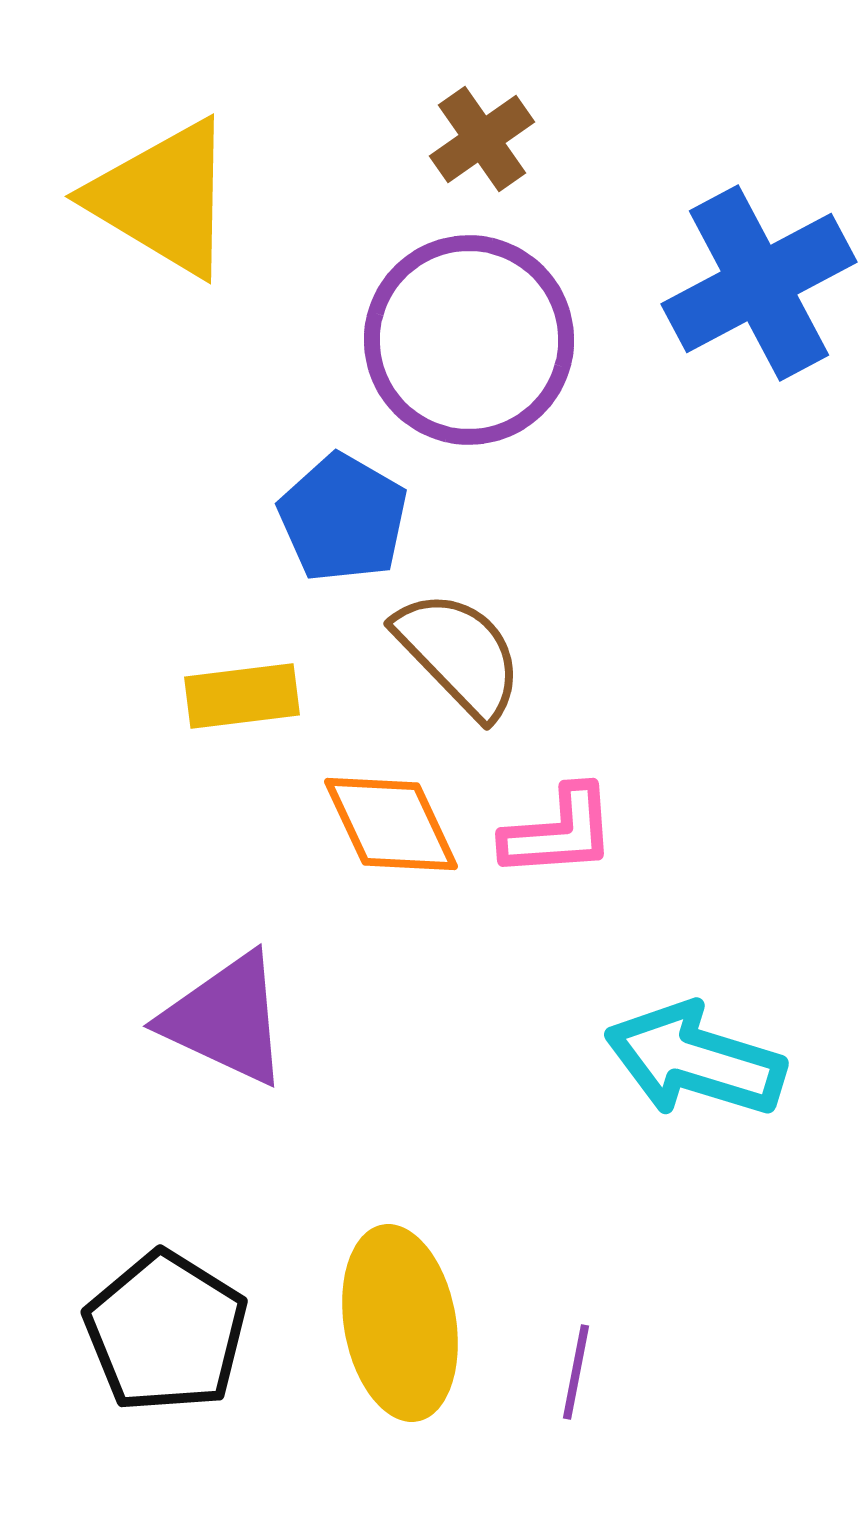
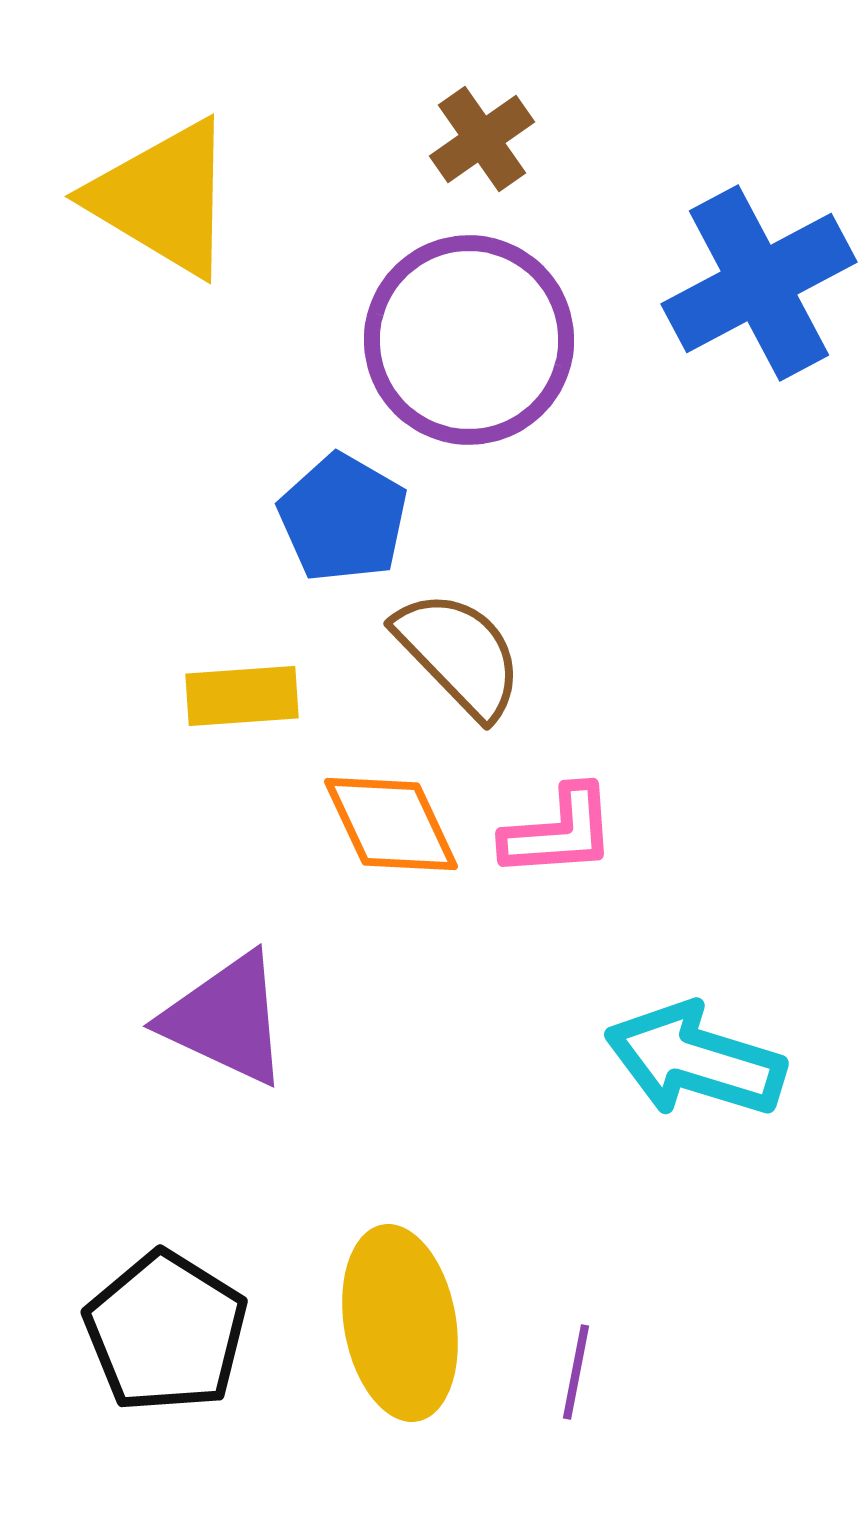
yellow rectangle: rotated 3 degrees clockwise
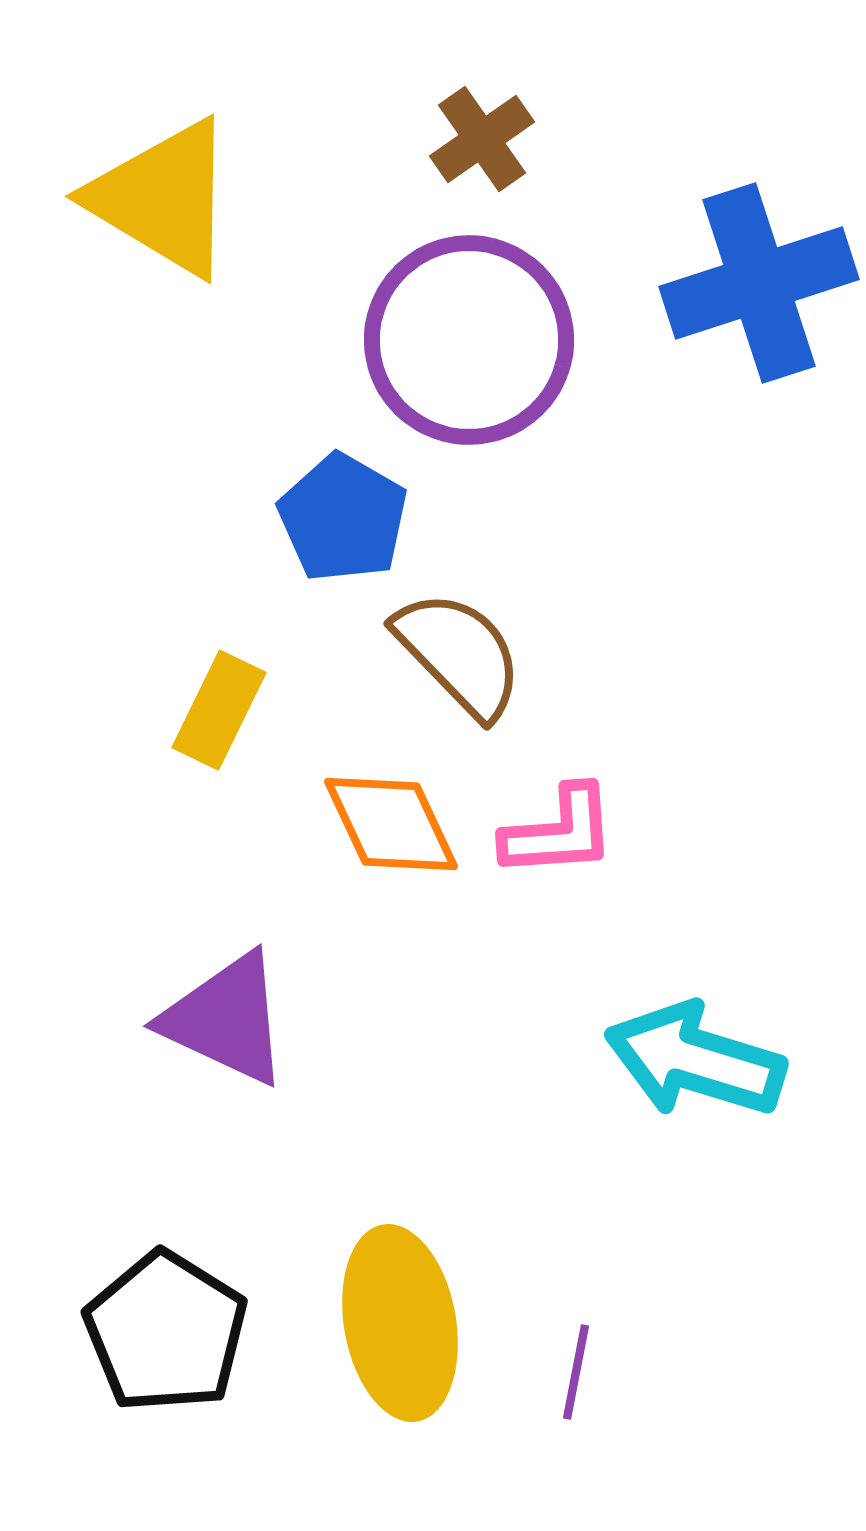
blue cross: rotated 10 degrees clockwise
yellow rectangle: moved 23 px left, 14 px down; rotated 60 degrees counterclockwise
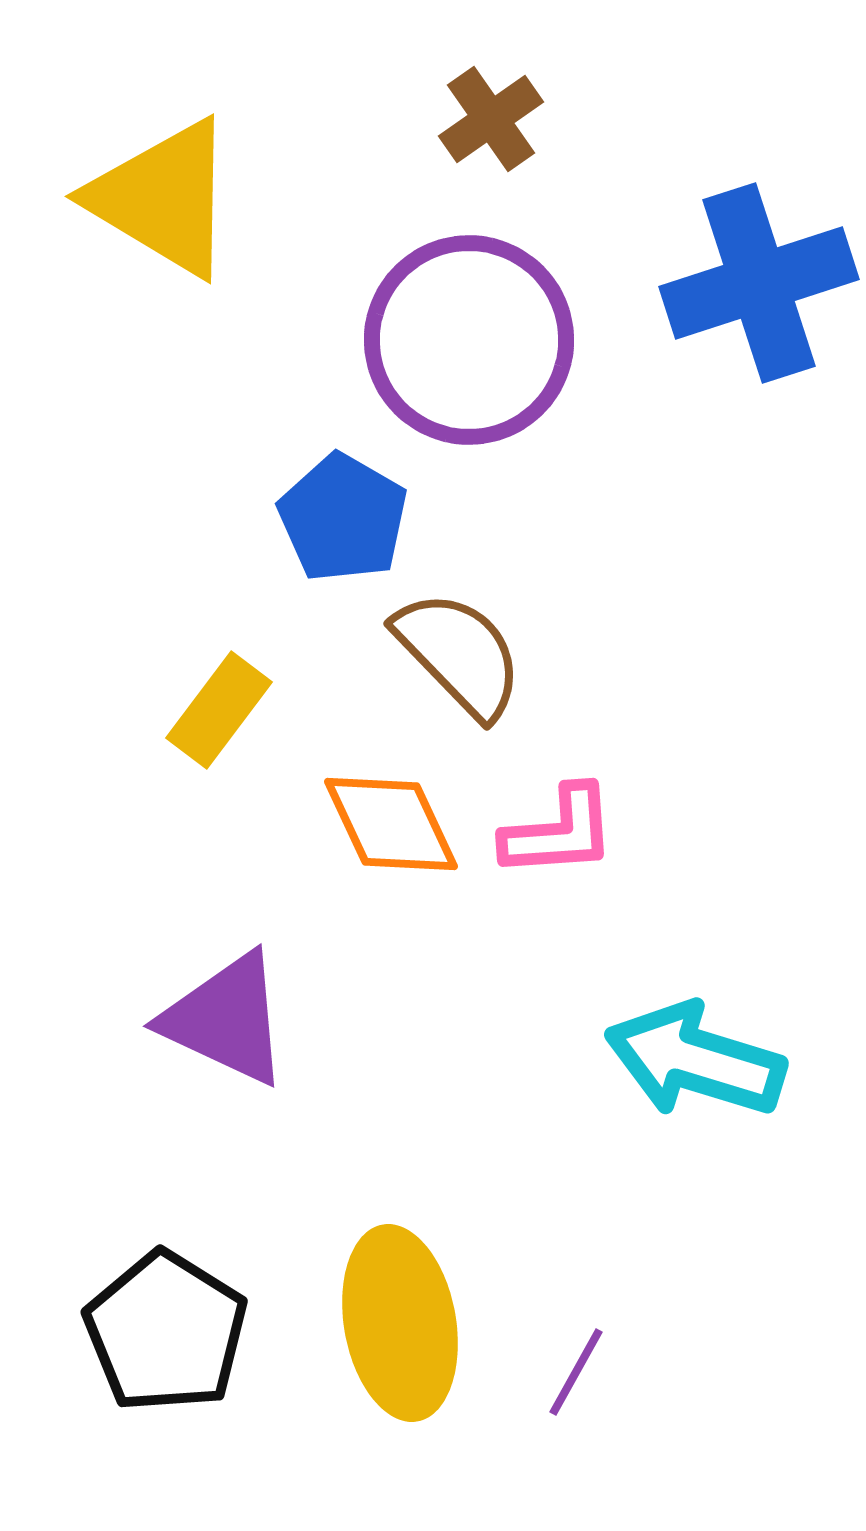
brown cross: moved 9 px right, 20 px up
yellow rectangle: rotated 11 degrees clockwise
purple line: rotated 18 degrees clockwise
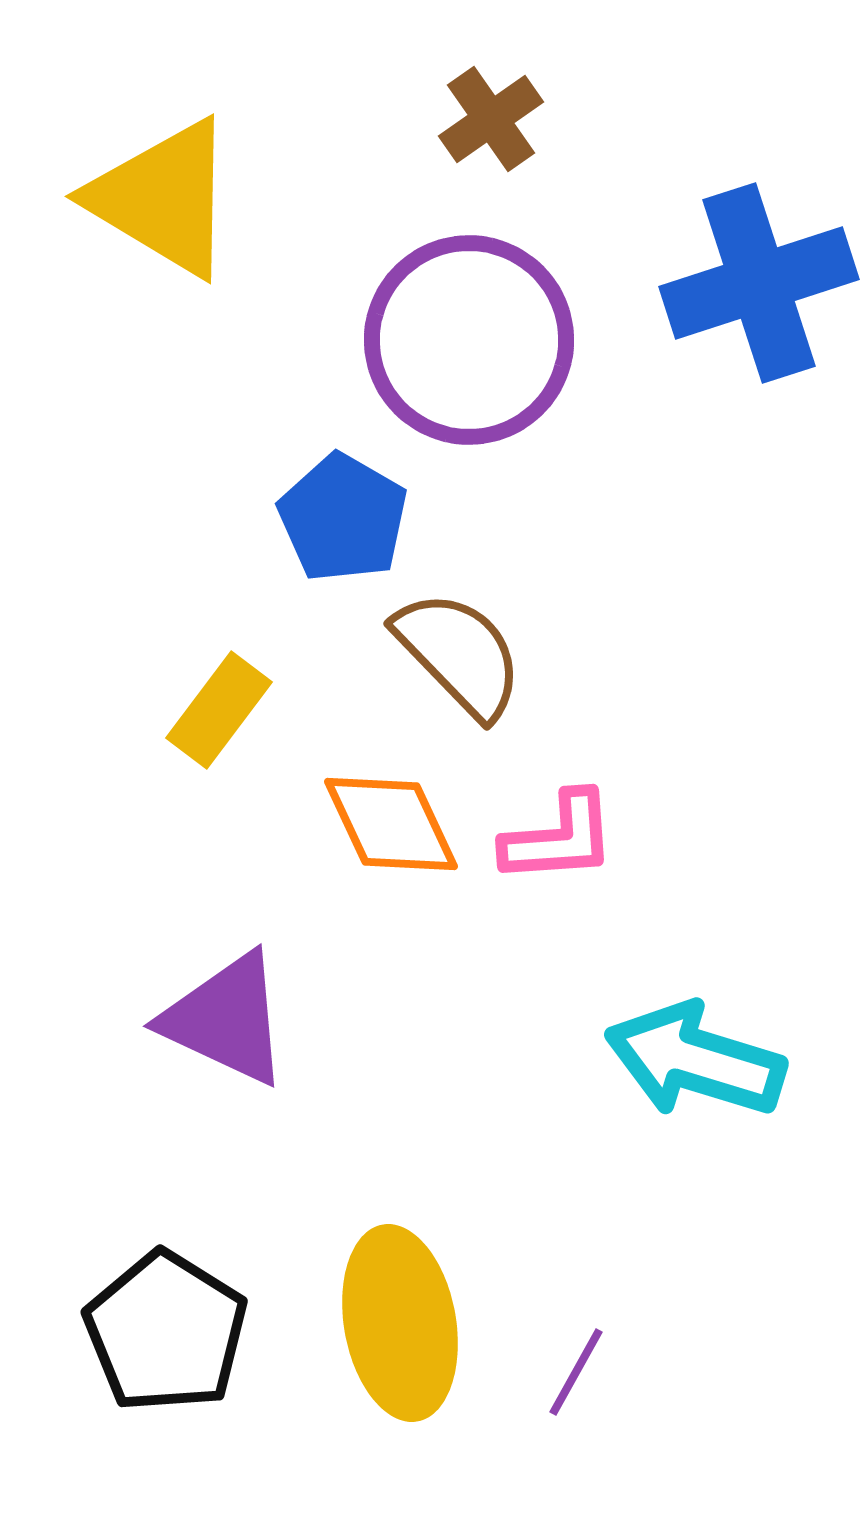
pink L-shape: moved 6 px down
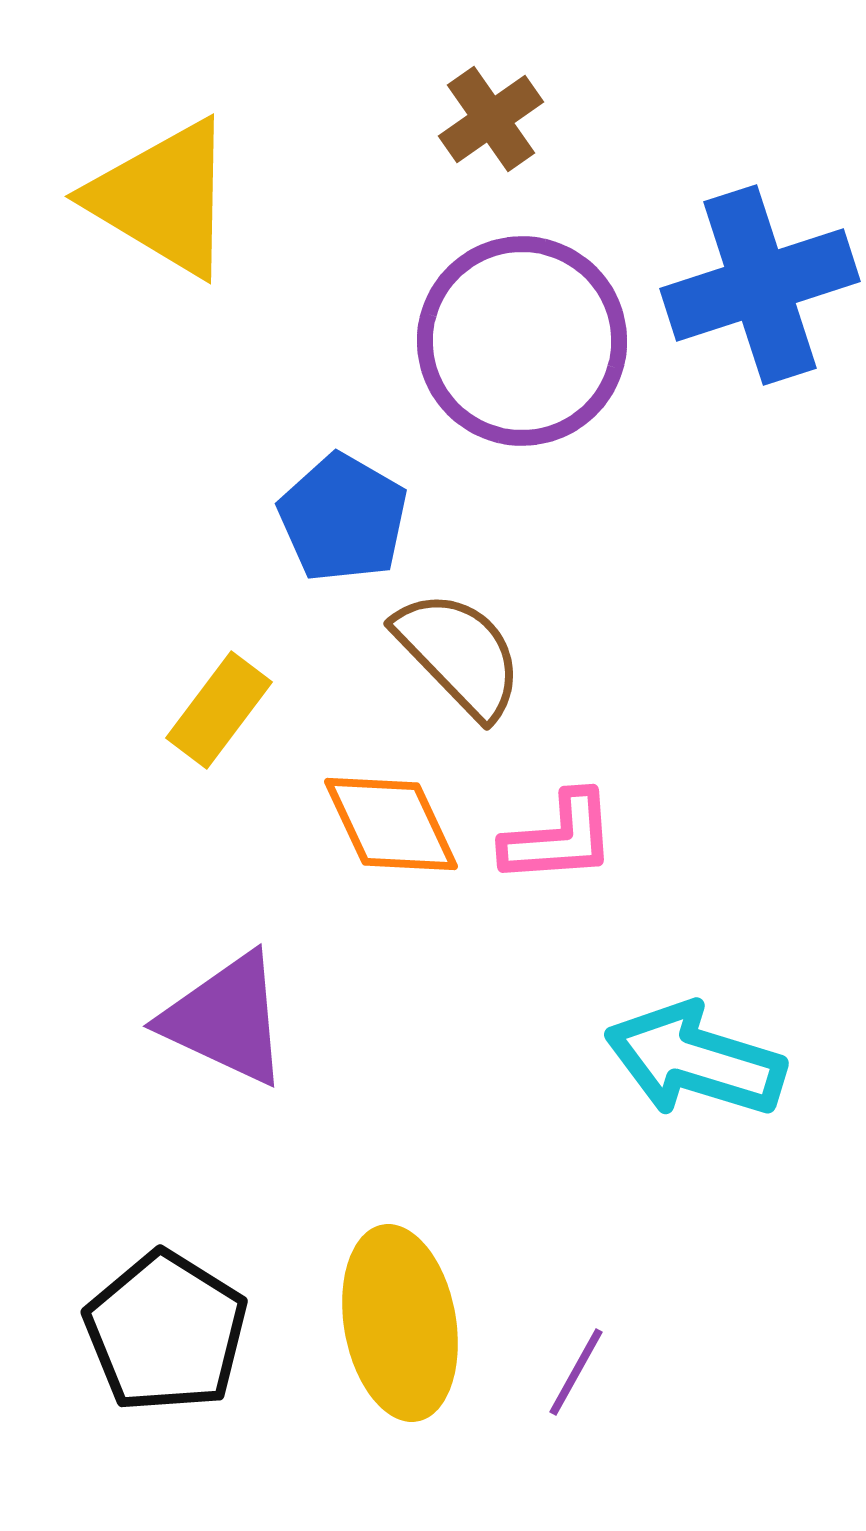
blue cross: moved 1 px right, 2 px down
purple circle: moved 53 px right, 1 px down
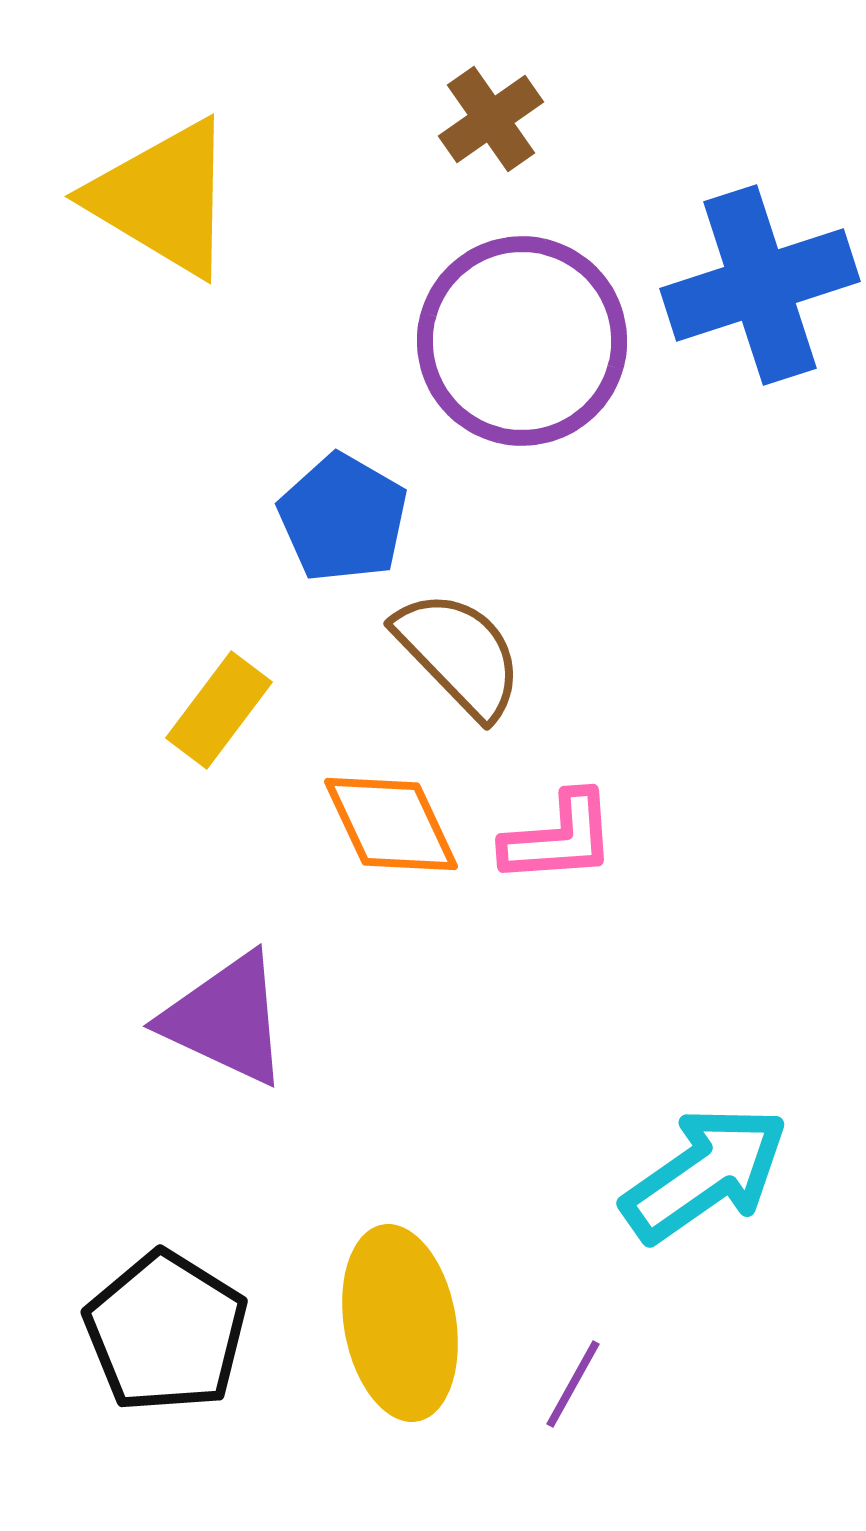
cyan arrow: moved 10 px right, 114 px down; rotated 128 degrees clockwise
purple line: moved 3 px left, 12 px down
